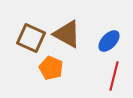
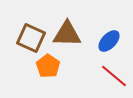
brown triangle: rotated 28 degrees counterclockwise
orange pentagon: moved 3 px left, 2 px up; rotated 10 degrees clockwise
red line: rotated 64 degrees counterclockwise
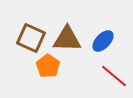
brown triangle: moved 5 px down
blue ellipse: moved 6 px left
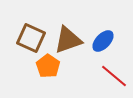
brown triangle: moved 1 px right, 1 px down; rotated 20 degrees counterclockwise
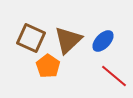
brown triangle: rotated 24 degrees counterclockwise
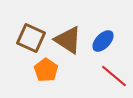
brown triangle: rotated 44 degrees counterclockwise
orange pentagon: moved 2 px left, 4 px down
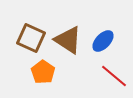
orange pentagon: moved 3 px left, 2 px down
